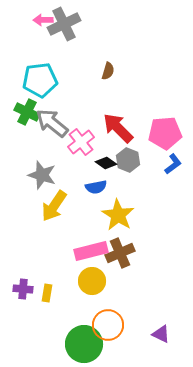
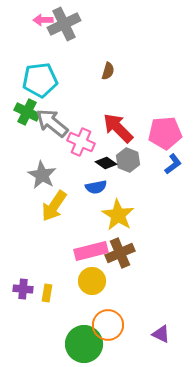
pink cross: rotated 28 degrees counterclockwise
gray star: rotated 12 degrees clockwise
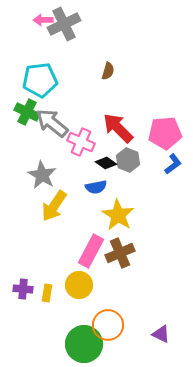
pink rectangle: rotated 48 degrees counterclockwise
yellow circle: moved 13 px left, 4 px down
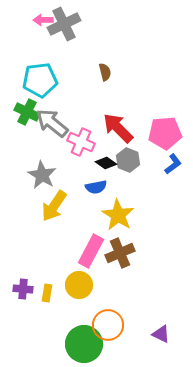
brown semicircle: moved 3 px left, 1 px down; rotated 30 degrees counterclockwise
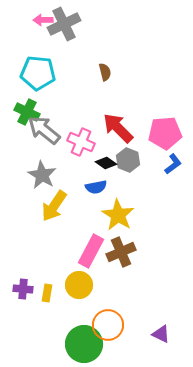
cyan pentagon: moved 2 px left, 7 px up; rotated 12 degrees clockwise
gray arrow: moved 8 px left, 7 px down
brown cross: moved 1 px right, 1 px up
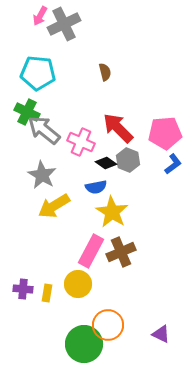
pink arrow: moved 3 px left, 4 px up; rotated 60 degrees counterclockwise
yellow arrow: rotated 24 degrees clockwise
yellow star: moved 6 px left, 3 px up
yellow circle: moved 1 px left, 1 px up
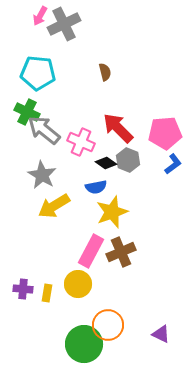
yellow star: rotated 20 degrees clockwise
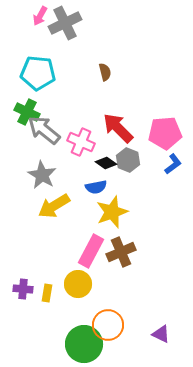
gray cross: moved 1 px right, 1 px up
